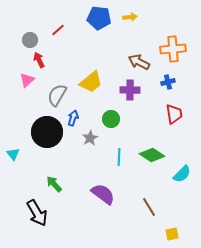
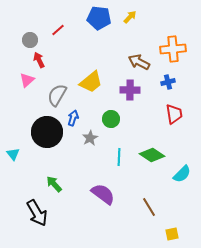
yellow arrow: rotated 40 degrees counterclockwise
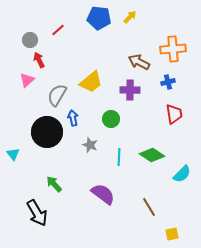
blue arrow: rotated 28 degrees counterclockwise
gray star: moved 7 px down; rotated 21 degrees counterclockwise
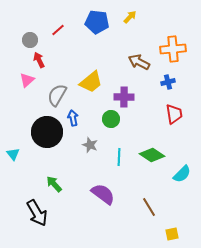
blue pentagon: moved 2 px left, 4 px down
purple cross: moved 6 px left, 7 px down
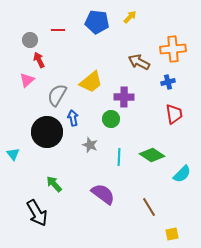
red line: rotated 40 degrees clockwise
